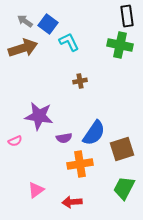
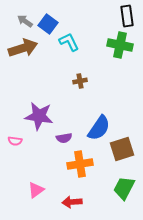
blue semicircle: moved 5 px right, 5 px up
pink semicircle: rotated 32 degrees clockwise
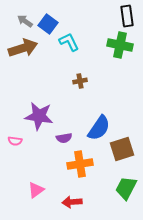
green trapezoid: moved 2 px right
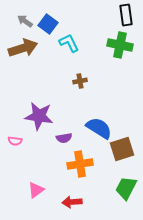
black rectangle: moved 1 px left, 1 px up
cyan L-shape: moved 1 px down
blue semicircle: rotated 92 degrees counterclockwise
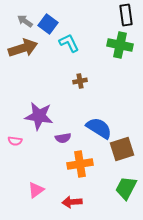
purple semicircle: moved 1 px left
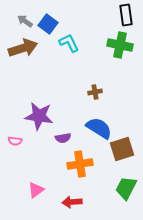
brown cross: moved 15 px right, 11 px down
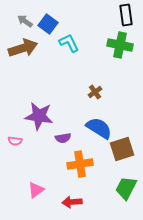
brown cross: rotated 24 degrees counterclockwise
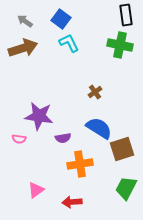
blue square: moved 13 px right, 5 px up
pink semicircle: moved 4 px right, 2 px up
